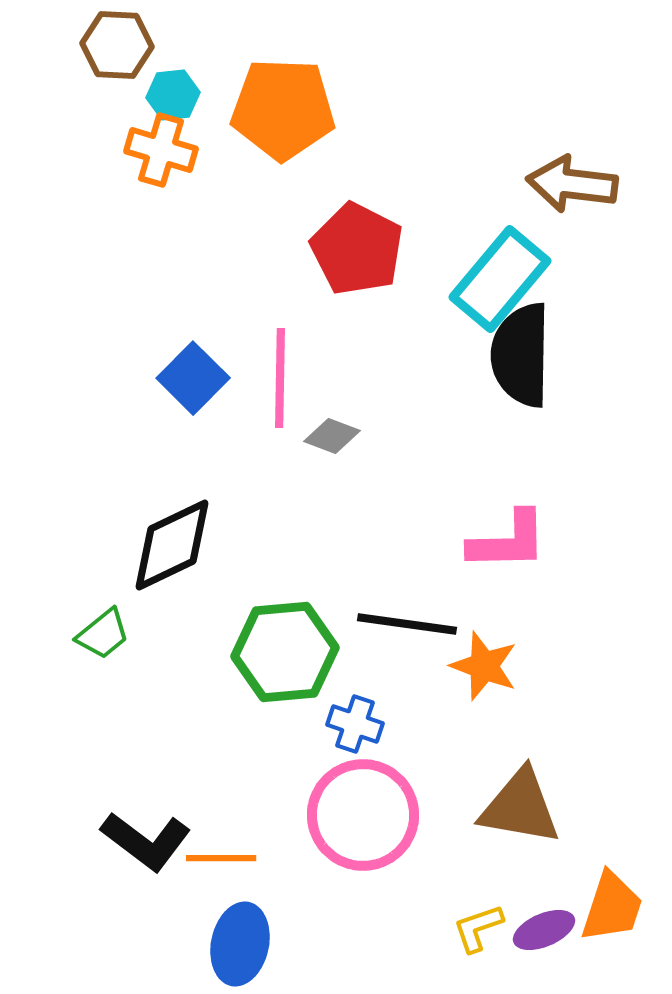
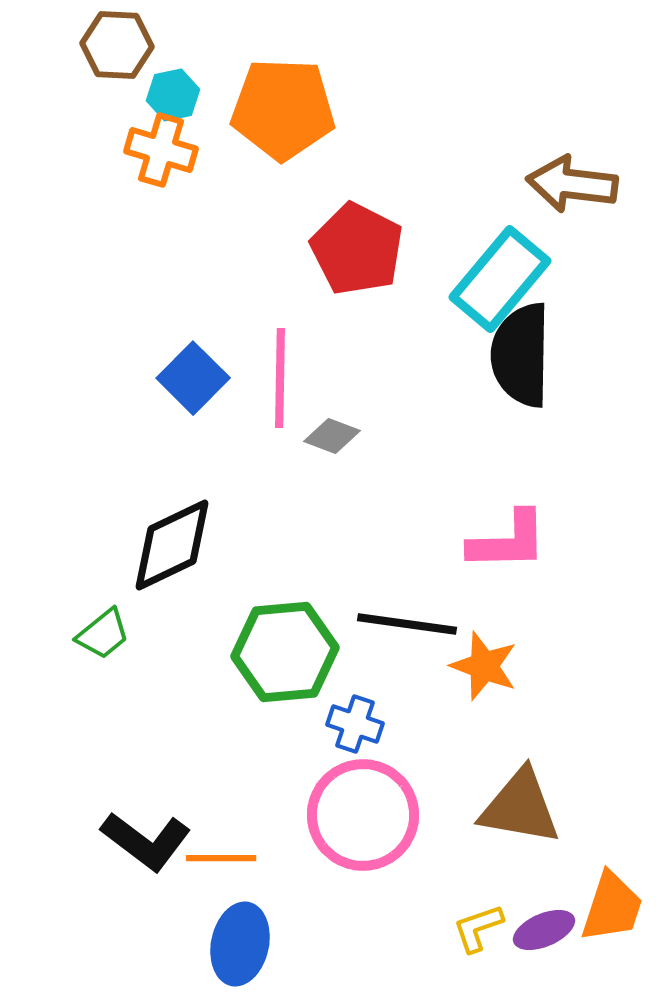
cyan hexagon: rotated 6 degrees counterclockwise
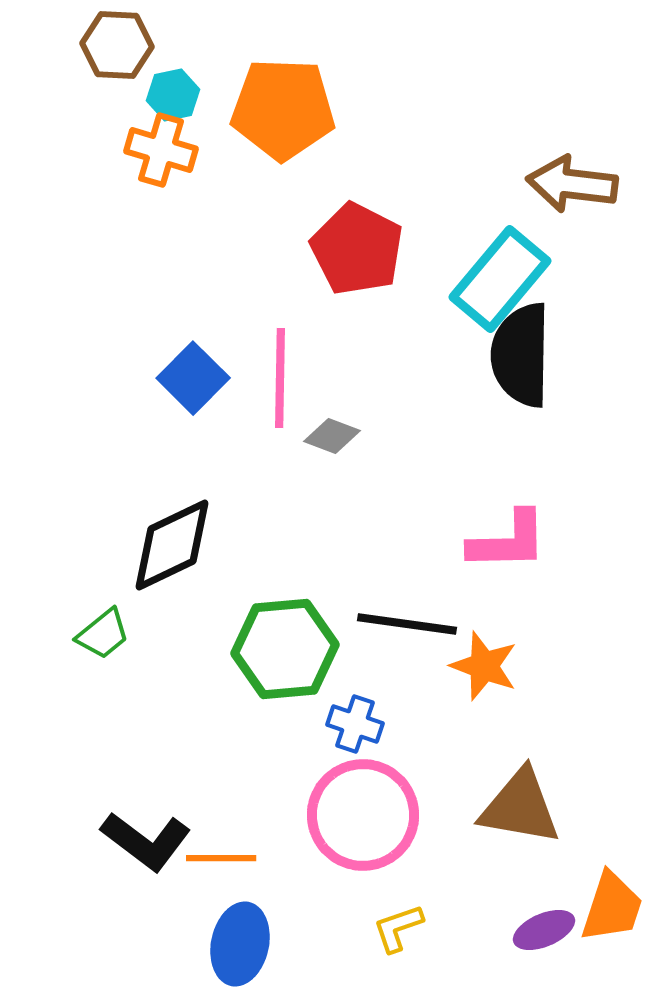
green hexagon: moved 3 px up
yellow L-shape: moved 80 px left
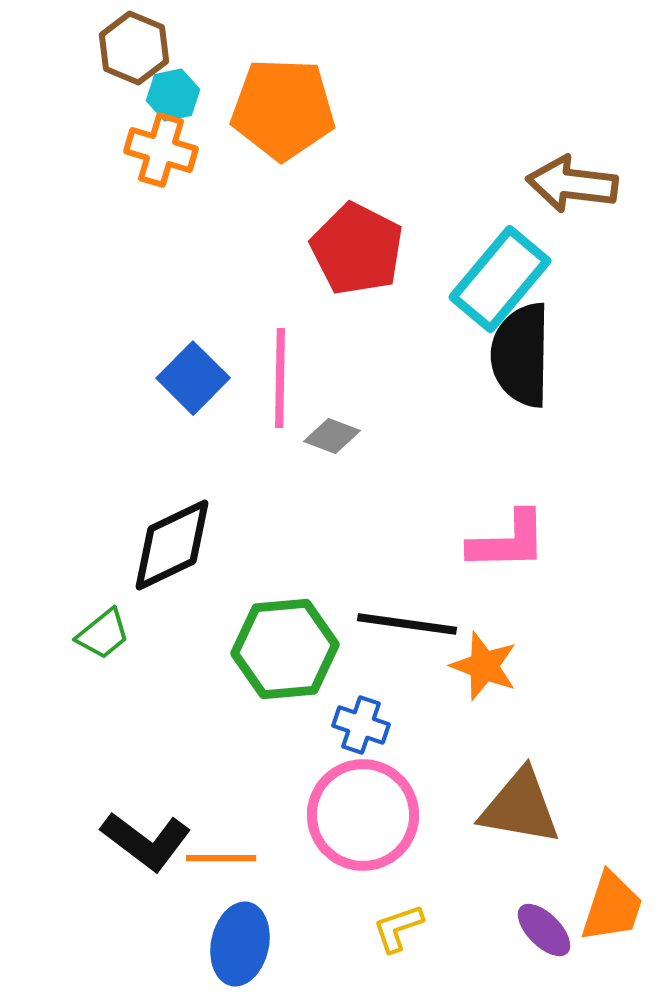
brown hexagon: moved 17 px right, 3 px down; rotated 20 degrees clockwise
blue cross: moved 6 px right, 1 px down
purple ellipse: rotated 68 degrees clockwise
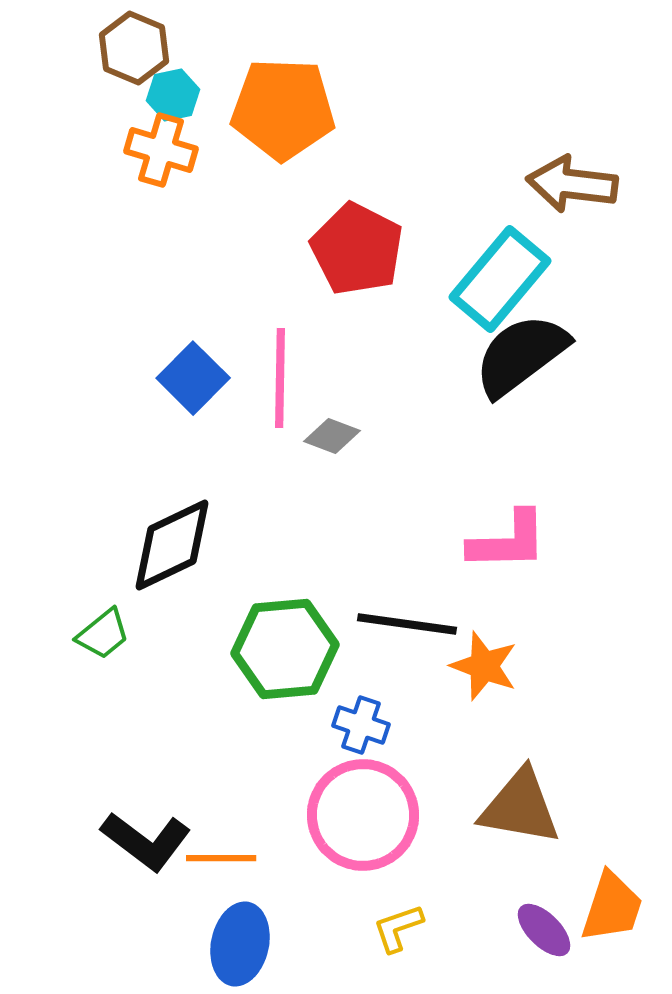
black semicircle: rotated 52 degrees clockwise
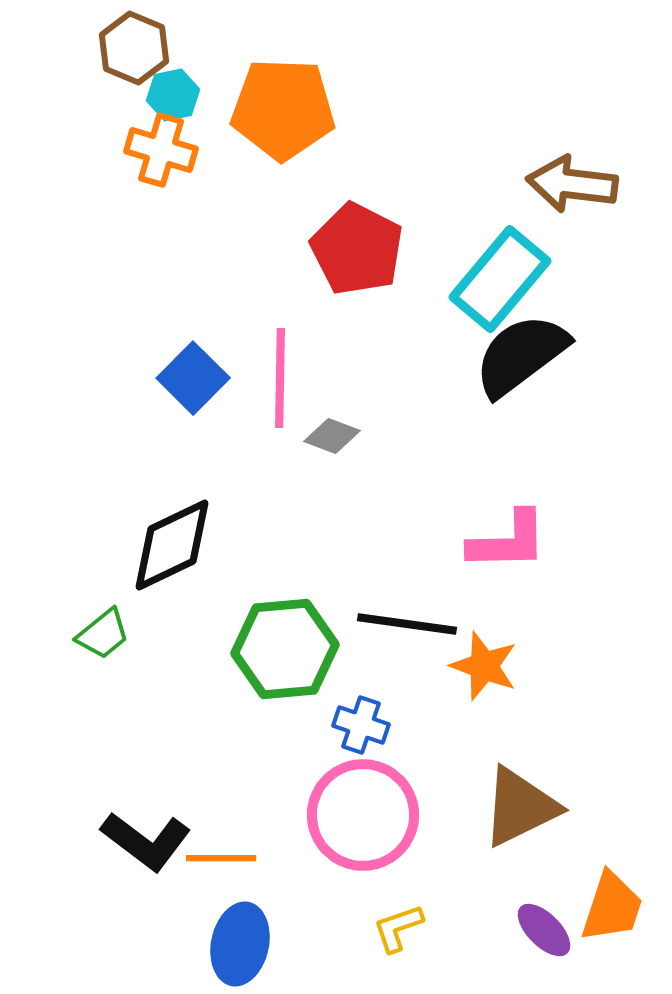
brown triangle: rotated 36 degrees counterclockwise
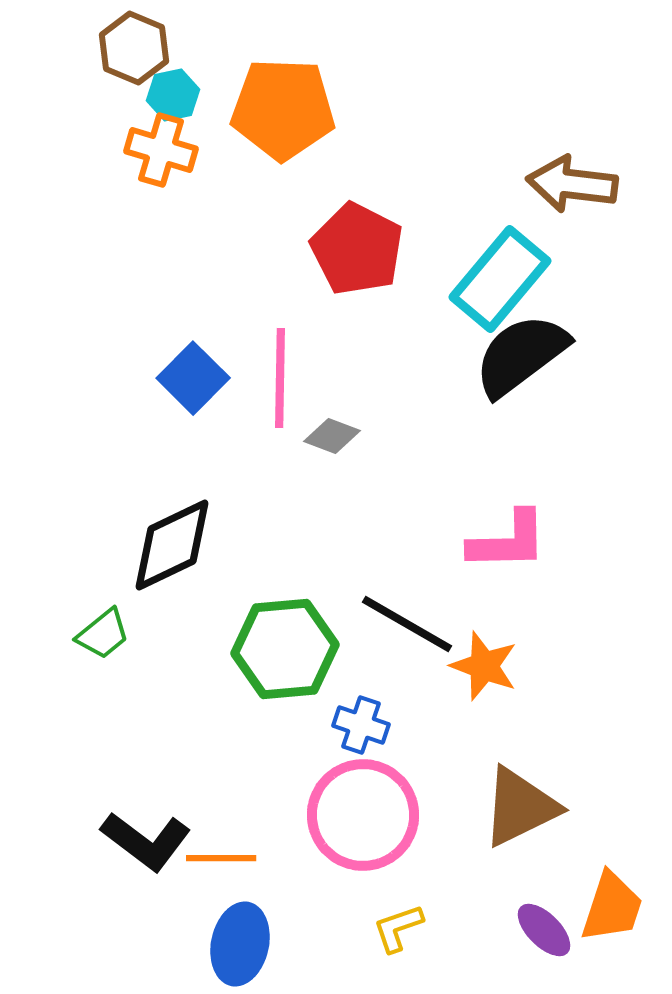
black line: rotated 22 degrees clockwise
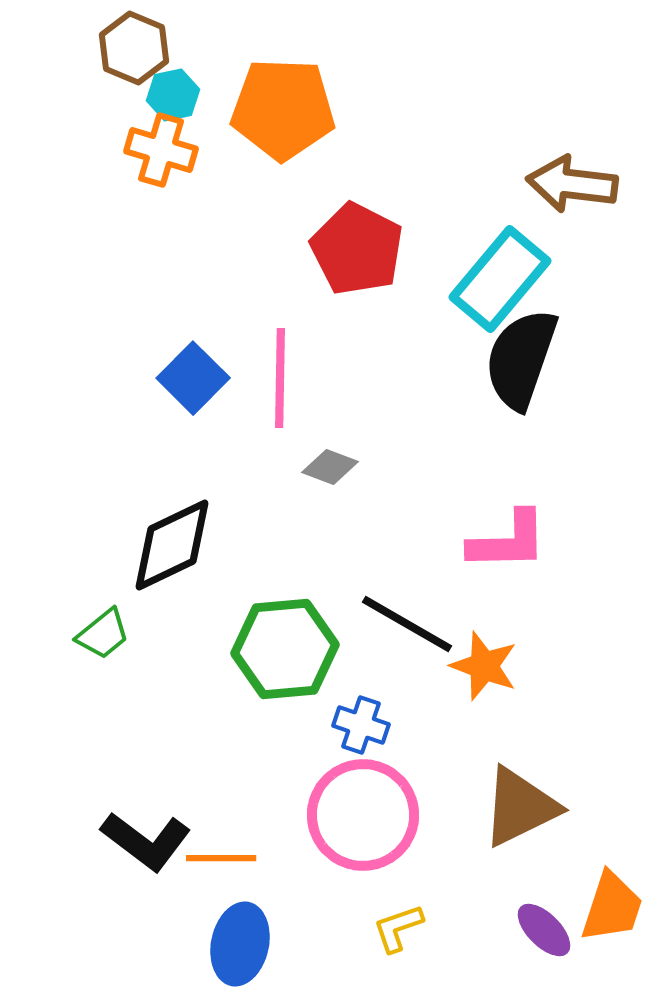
black semicircle: moved 4 px down; rotated 34 degrees counterclockwise
gray diamond: moved 2 px left, 31 px down
